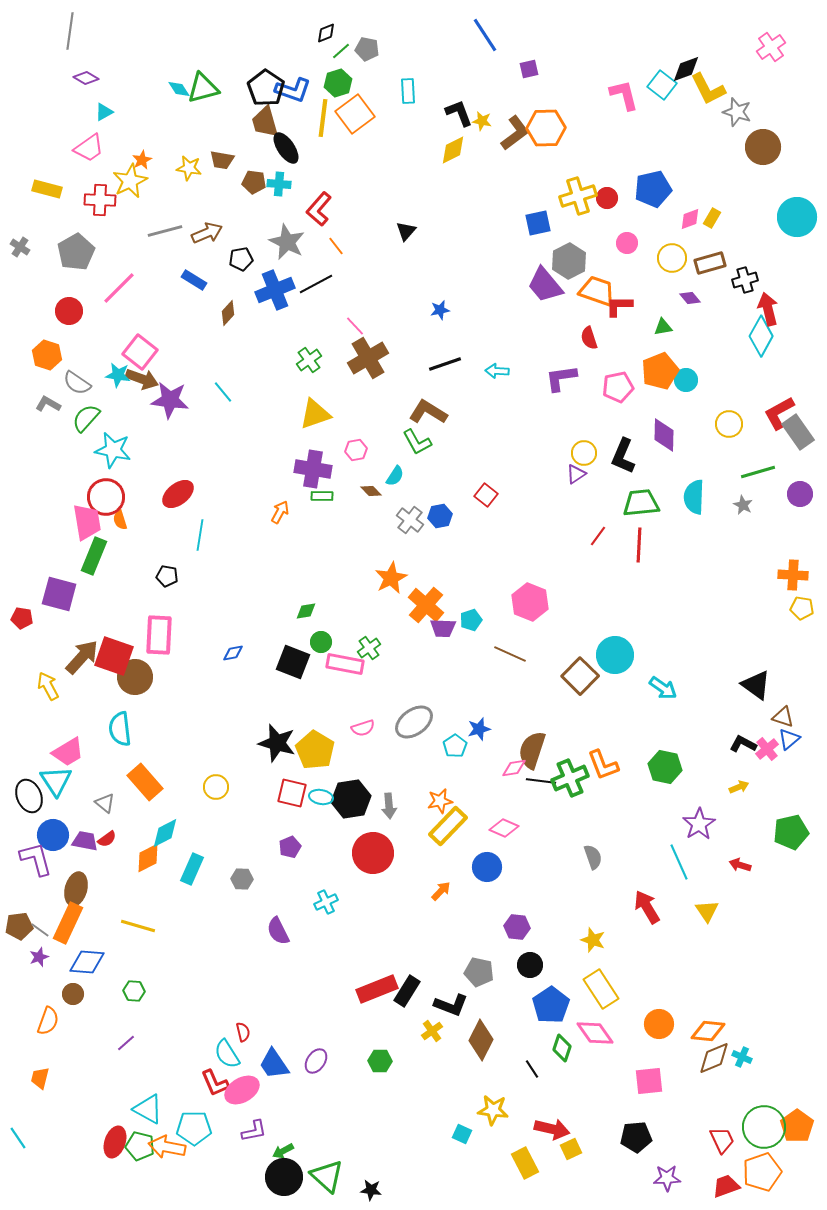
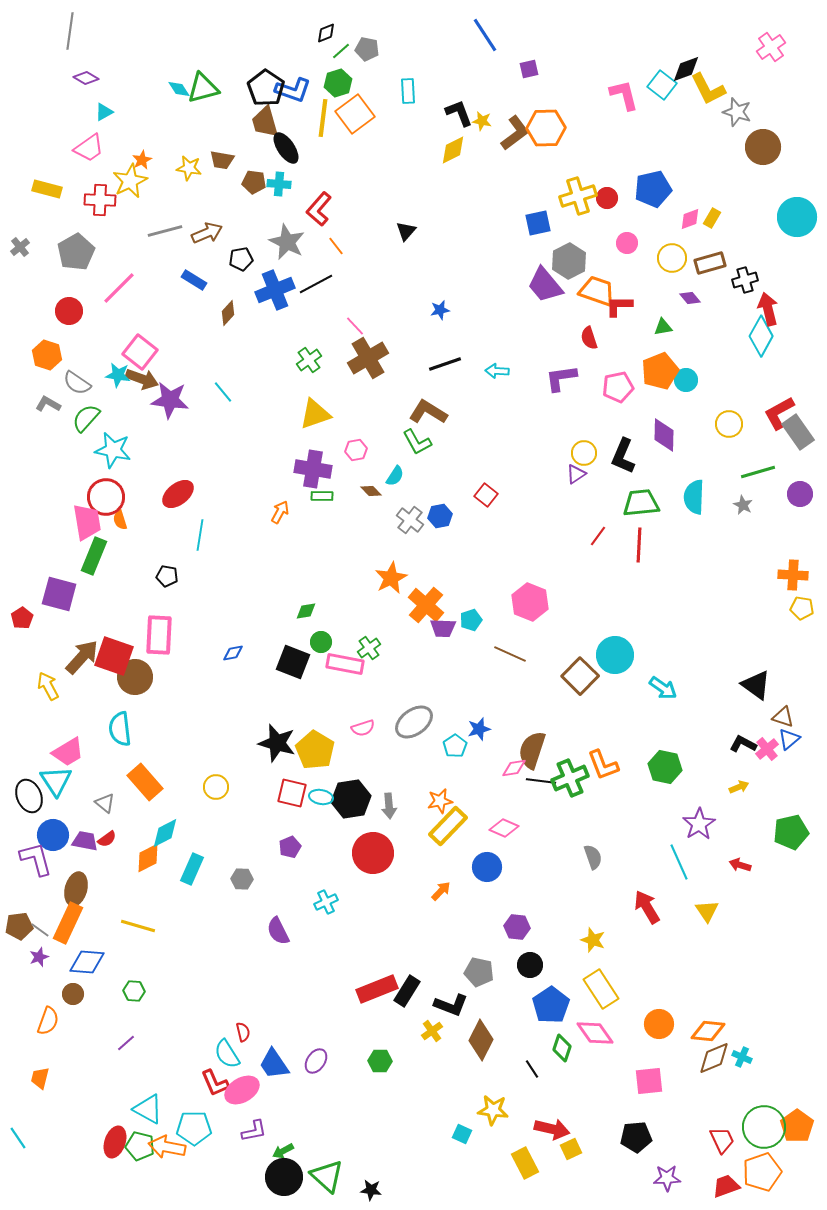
gray cross at (20, 247): rotated 18 degrees clockwise
red pentagon at (22, 618): rotated 30 degrees clockwise
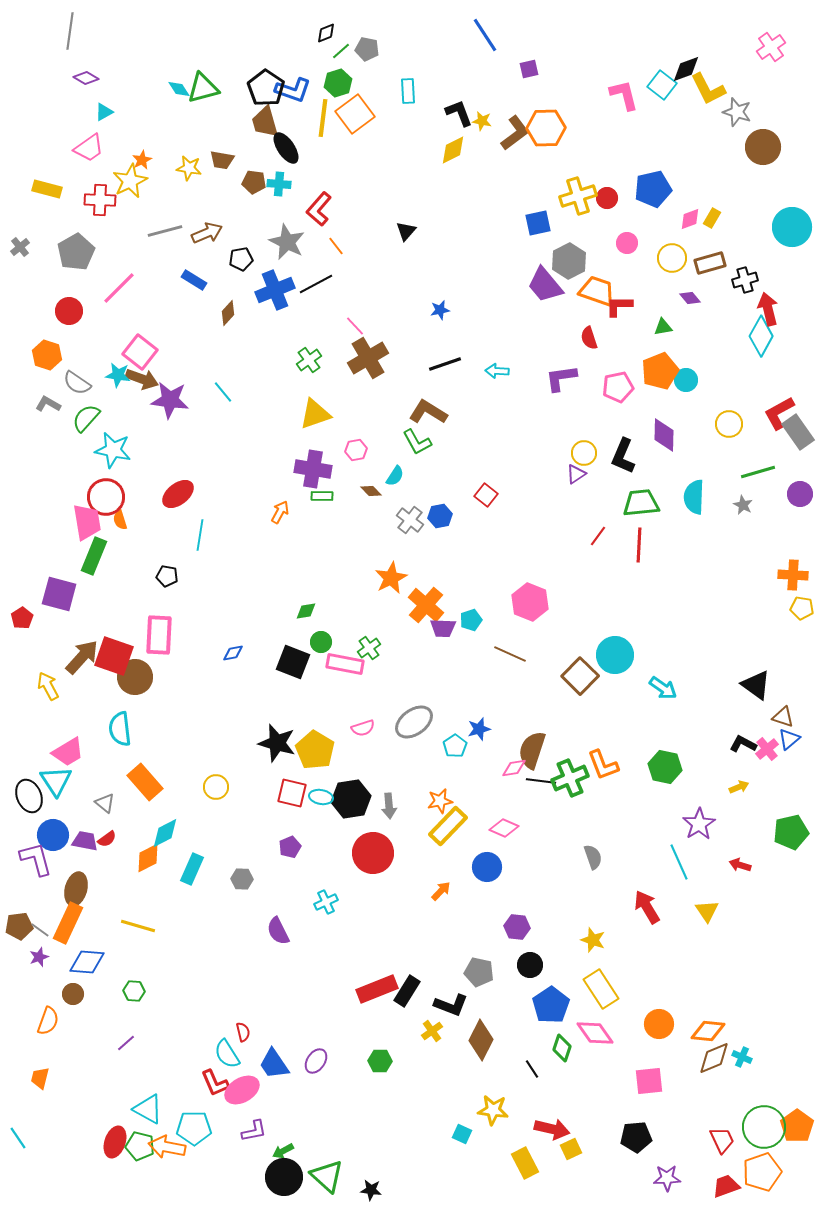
cyan circle at (797, 217): moved 5 px left, 10 px down
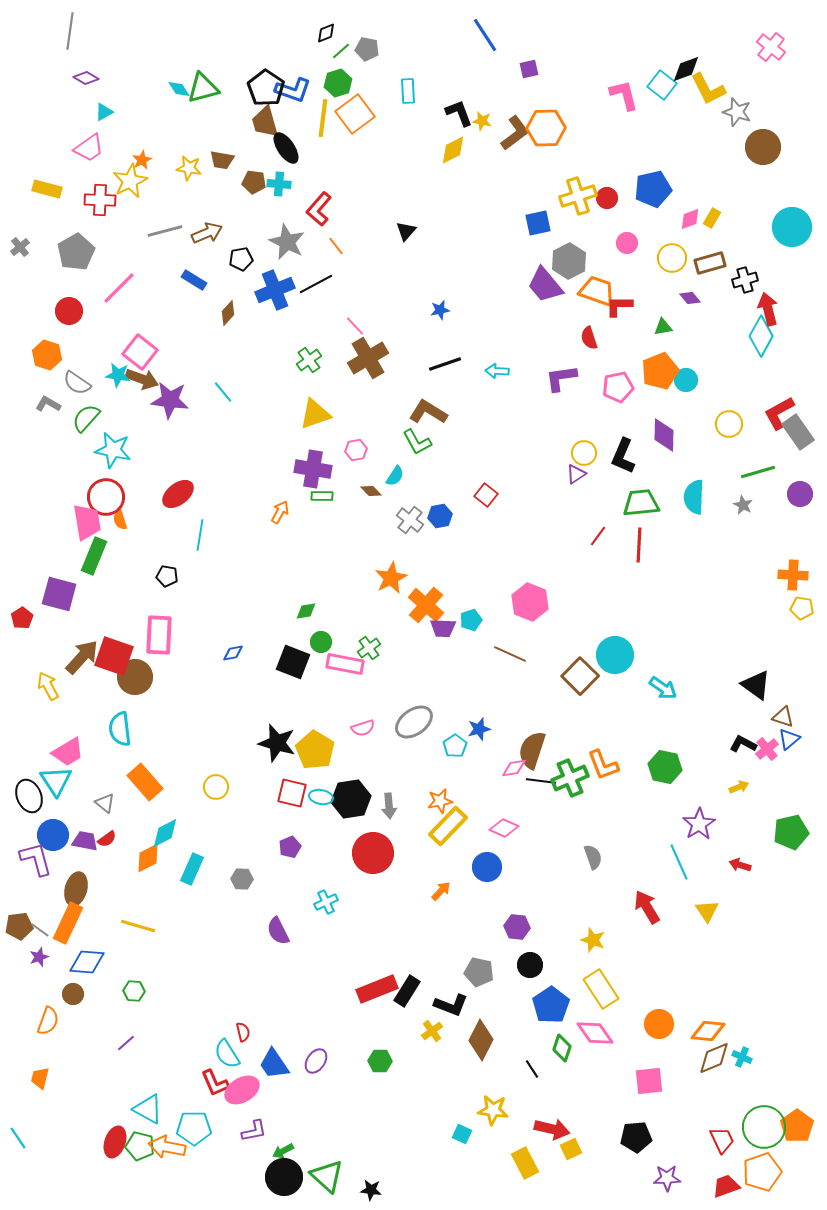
pink cross at (771, 47): rotated 16 degrees counterclockwise
